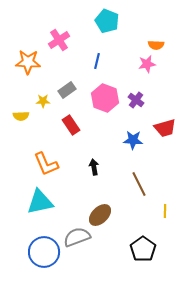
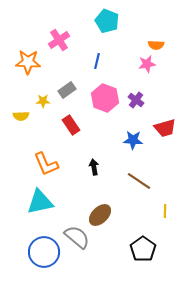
brown line: moved 3 px up; rotated 30 degrees counterclockwise
gray semicircle: rotated 60 degrees clockwise
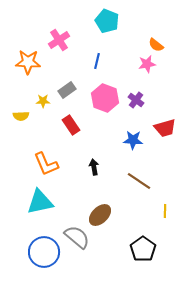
orange semicircle: rotated 35 degrees clockwise
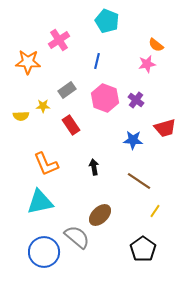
yellow star: moved 5 px down
yellow line: moved 10 px left; rotated 32 degrees clockwise
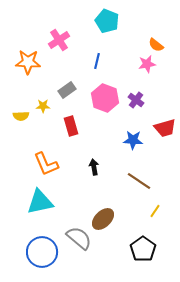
red rectangle: moved 1 px down; rotated 18 degrees clockwise
brown ellipse: moved 3 px right, 4 px down
gray semicircle: moved 2 px right, 1 px down
blue circle: moved 2 px left
